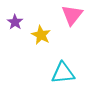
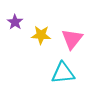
pink triangle: moved 24 px down
yellow star: rotated 24 degrees counterclockwise
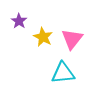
purple star: moved 4 px right, 1 px up
yellow star: moved 2 px right, 2 px down; rotated 24 degrees clockwise
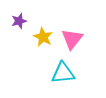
purple star: rotated 21 degrees clockwise
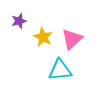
pink triangle: rotated 10 degrees clockwise
cyan triangle: moved 3 px left, 3 px up
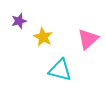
pink triangle: moved 16 px right
cyan triangle: rotated 20 degrees clockwise
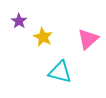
purple star: rotated 21 degrees counterclockwise
cyan triangle: moved 2 px down
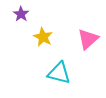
purple star: moved 2 px right, 7 px up
cyan triangle: moved 1 px left, 1 px down
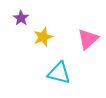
purple star: moved 4 px down
yellow star: rotated 24 degrees clockwise
